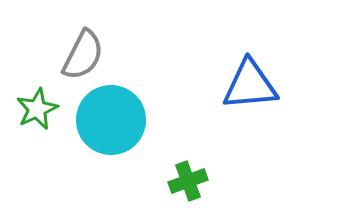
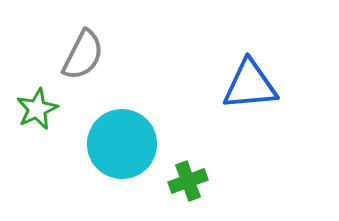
cyan circle: moved 11 px right, 24 px down
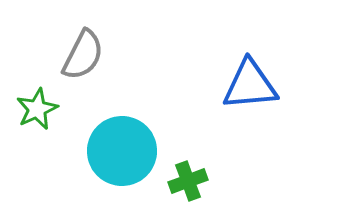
cyan circle: moved 7 px down
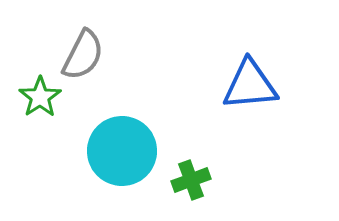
green star: moved 3 px right, 12 px up; rotated 9 degrees counterclockwise
green cross: moved 3 px right, 1 px up
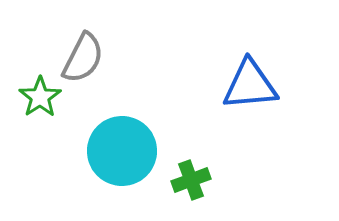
gray semicircle: moved 3 px down
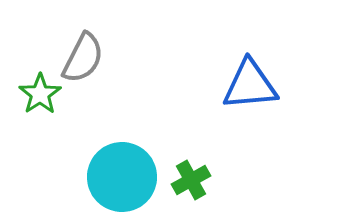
green star: moved 3 px up
cyan circle: moved 26 px down
green cross: rotated 9 degrees counterclockwise
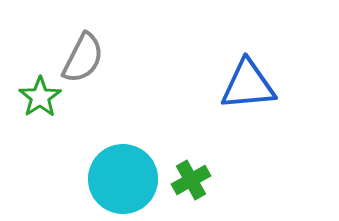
blue triangle: moved 2 px left
green star: moved 3 px down
cyan circle: moved 1 px right, 2 px down
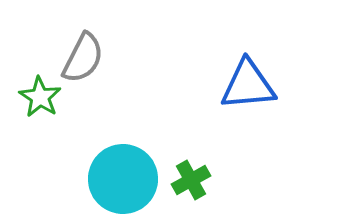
green star: rotated 6 degrees counterclockwise
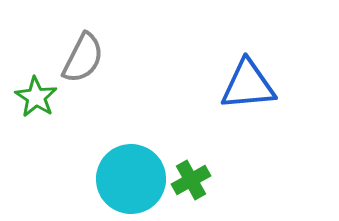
green star: moved 4 px left
cyan circle: moved 8 px right
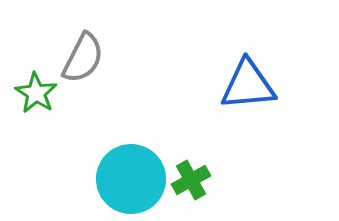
green star: moved 4 px up
